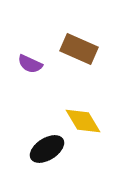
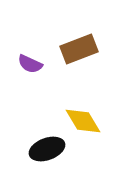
brown rectangle: rotated 45 degrees counterclockwise
black ellipse: rotated 12 degrees clockwise
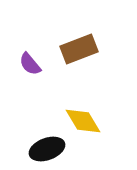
purple semicircle: rotated 25 degrees clockwise
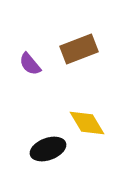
yellow diamond: moved 4 px right, 2 px down
black ellipse: moved 1 px right
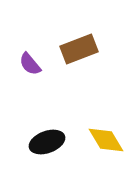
yellow diamond: moved 19 px right, 17 px down
black ellipse: moved 1 px left, 7 px up
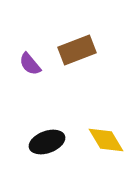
brown rectangle: moved 2 px left, 1 px down
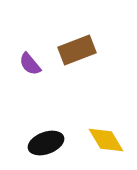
black ellipse: moved 1 px left, 1 px down
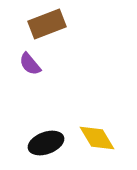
brown rectangle: moved 30 px left, 26 px up
yellow diamond: moved 9 px left, 2 px up
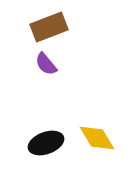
brown rectangle: moved 2 px right, 3 px down
purple semicircle: moved 16 px right
